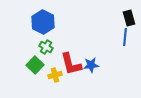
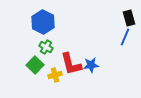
blue line: rotated 18 degrees clockwise
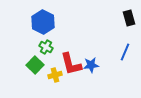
blue line: moved 15 px down
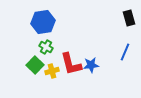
blue hexagon: rotated 25 degrees clockwise
yellow cross: moved 3 px left, 4 px up
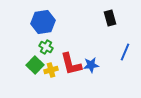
black rectangle: moved 19 px left
yellow cross: moved 1 px left, 1 px up
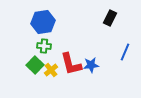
black rectangle: rotated 42 degrees clockwise
green cross: moved 2 px left, 1 px up; rotated 24 degrees counterclockwise
yellow cross: rotated 24 degrees counterclockwise
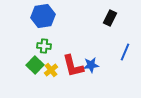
blue hexagon: moved 6 px up
red L-shape: moved 2 px right, 2 px down
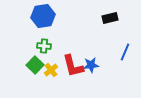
black rectangle: rotated 49 degrees clockwise
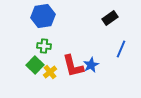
black rectangle: rotated 21 degrees counterclockwise
blue line: moved 4 px left, 3 px up
blue star: rotated 21 degrees counterclockwise
yellow cross: moved 1 px left, 2 px down
